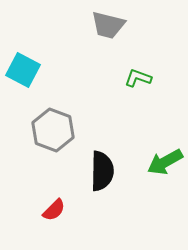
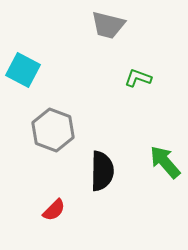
green arrow: rotated 78 degrees clockwise
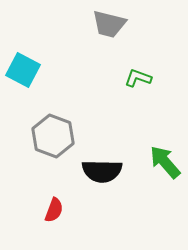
gray trapezoid: moved 1 px right, 1 px up
gray hexagon: moved 6 px down
black semicircle: rotated 90 degrees clockwise
red semicircle: rotated 25 degrees counterclockwise
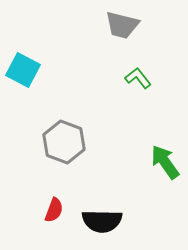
gray trapezoid: moved 13 px right, 1 px down
green L-shape: rotated 32 degrees clockwise
gray hexagon: moved 11 px right, 6 px down
green arrow: rotated 6 degrees clockwise
black semicircle: moved 50 px down
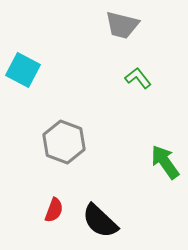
black semicircle: moved 2 px left; rotated 42 degrees clockwise
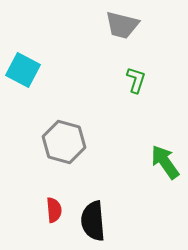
green L-shape: moved 2 px left, 2 px down; rotated 56 degrees clockwise
gray hexagon: rotated 6 degrees counterclockwise
red semicircle: rotated 25 degrees counterclockwise
black semicircle: moved 7 px left; rotated 42 degrees clockwise
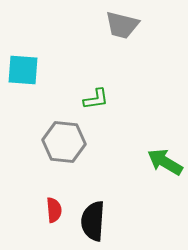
cyan square: rotated 24 degrees counterclockwise
green L-shape: moved 40 px left, 19 px down; rotated 64 degrees clockwise
gray hexagon: rotated 9 degrees counterclockwise
green arrow: rotated 24 degrees counterclockwise
black semicircle: rotated 9 degrees clockwise
